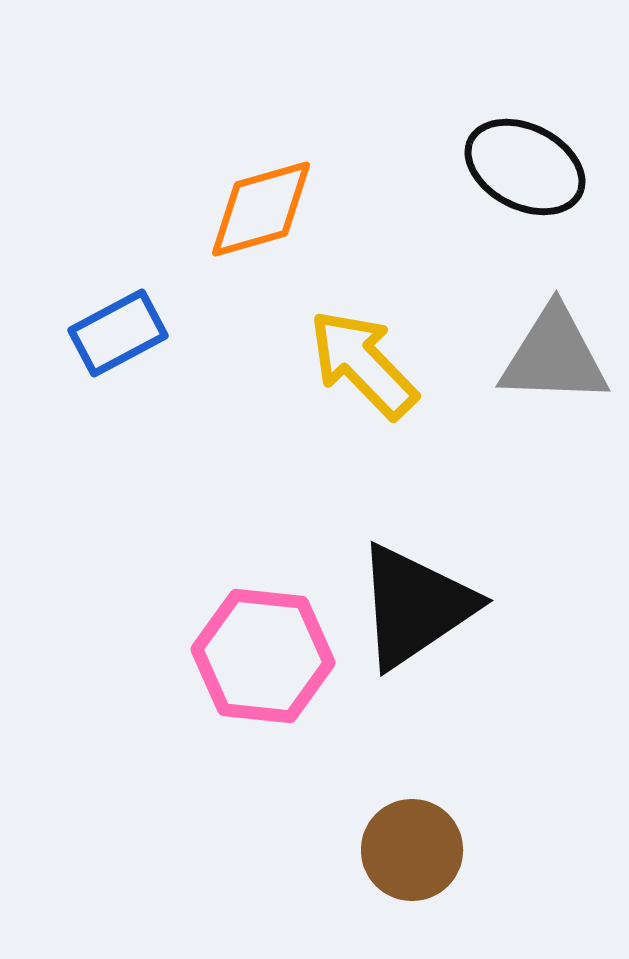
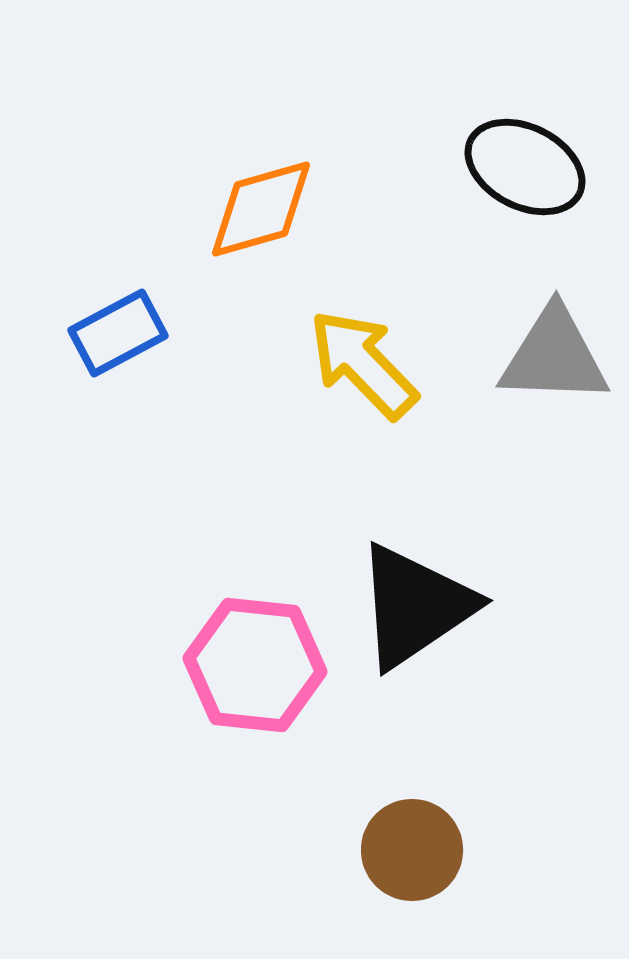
pink hexagon: moved 8 px left, 9 px down
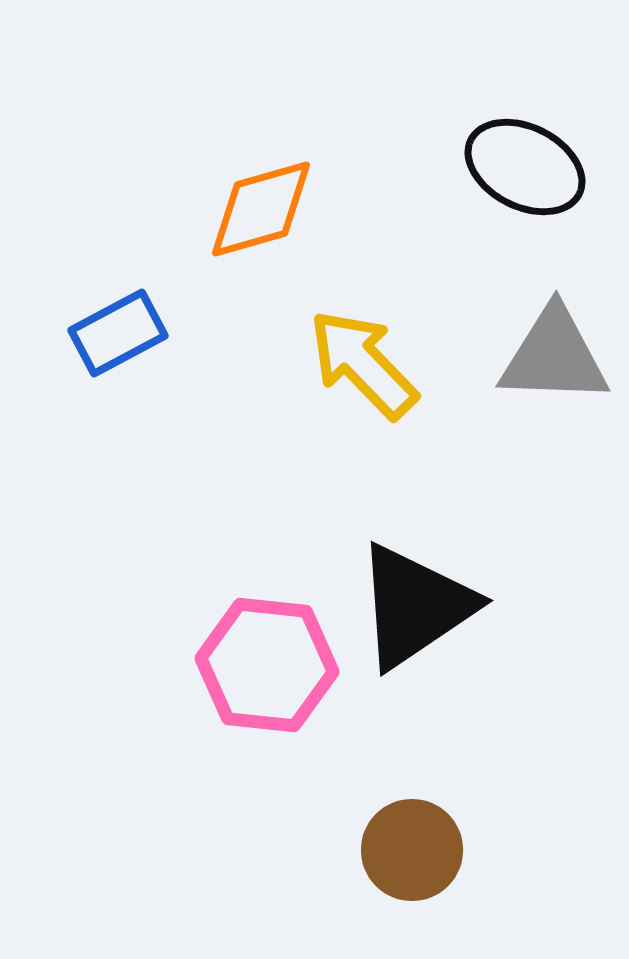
pink hexagon: moved 12 px right
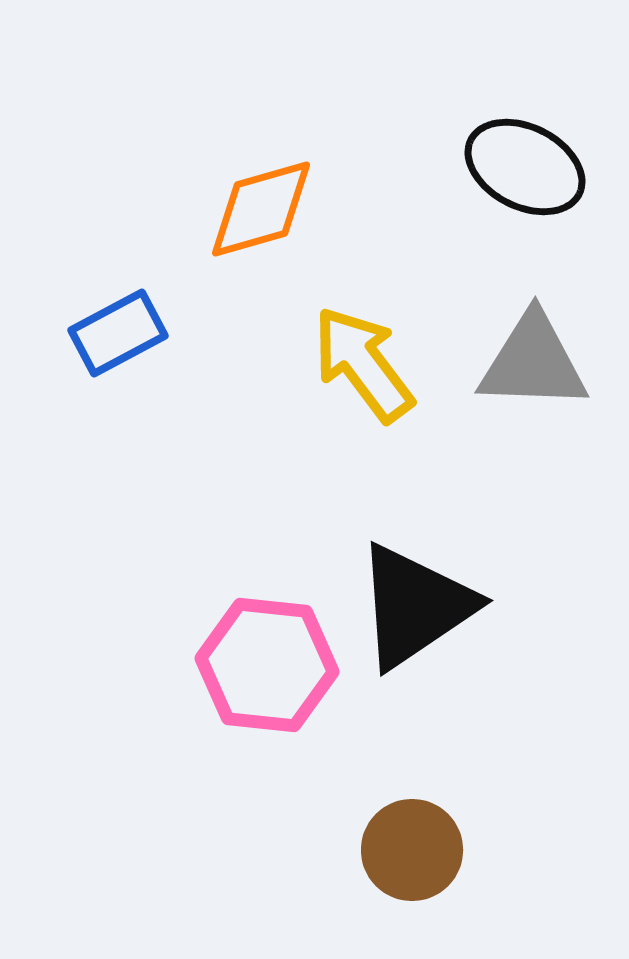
gray triangle: moved 21 px left, 6 px down
yellow arrow: rotated 7 degrees clockwise
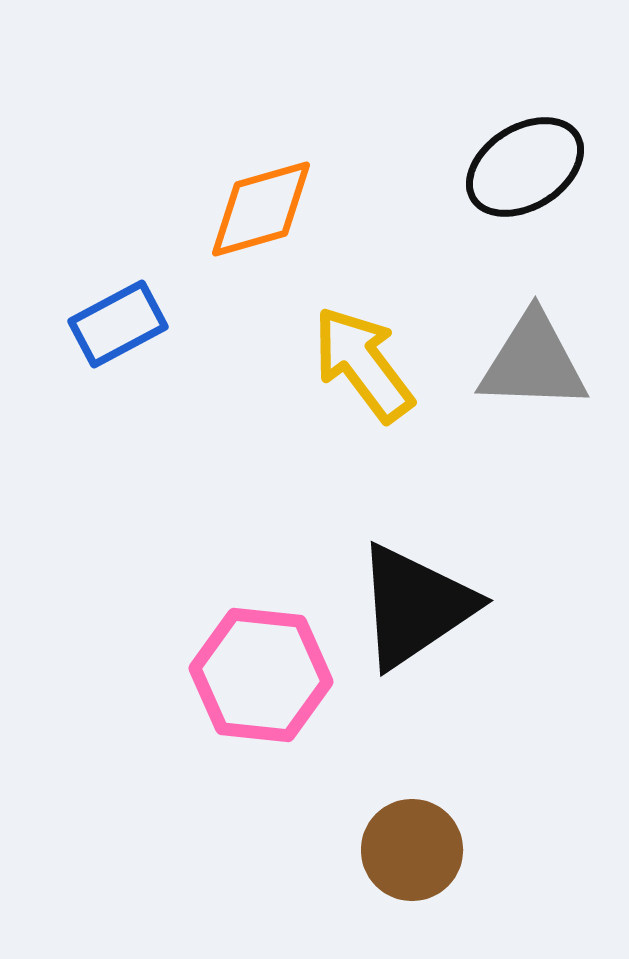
black ellipse: rotated 59 degrees counterclockwise
blue rectangle: moved 9 px up
pink hexagon: moved 6 px left, 10 px down
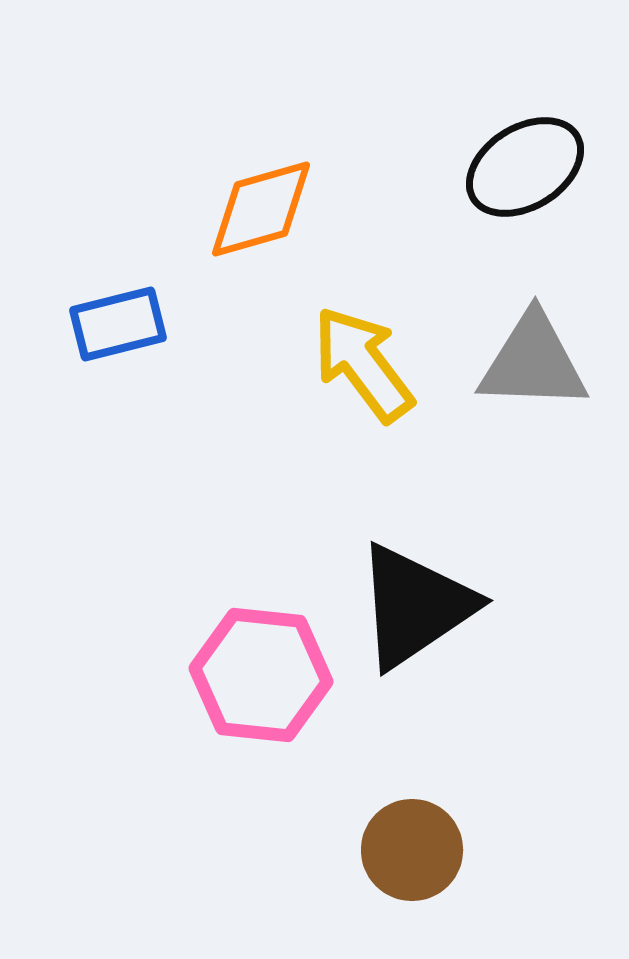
blue rectangle: rotated 14 degrees clockwise
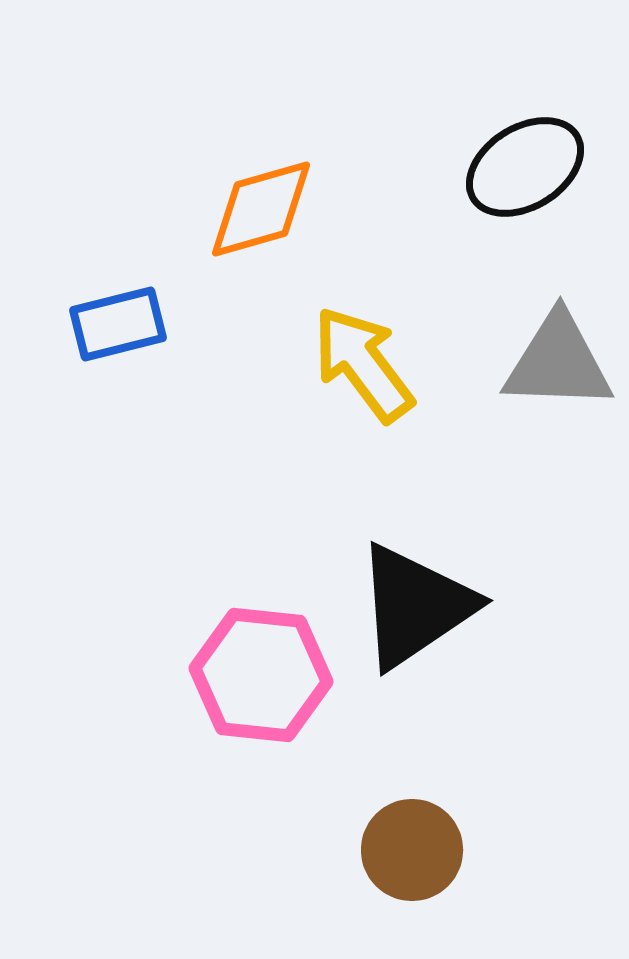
gray triangle: moved 25 px right
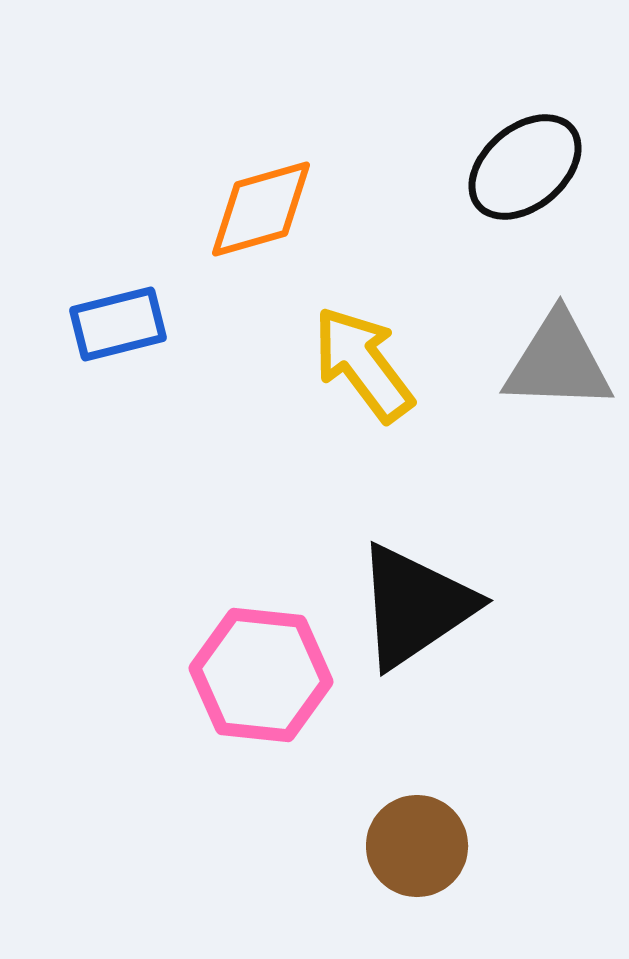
black ellipse: rotated 8 degrees counterclockwise
brown circle: moved 5 px right, 4 px up
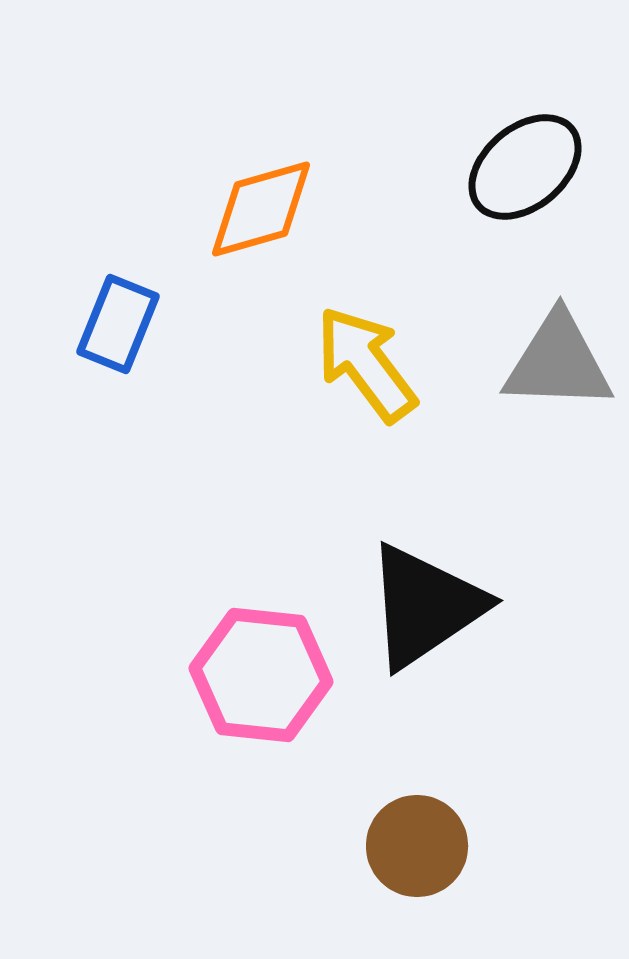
blue rectangle: rotated 54 degrees counterclockwise
yellow arrow: moved 3 px right
black triangle: moved 10 px right
